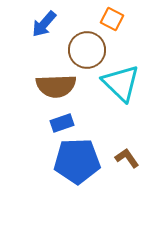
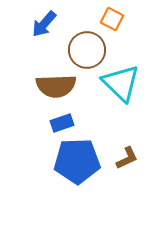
brown L-shape: rotated 100 degrees clockwise
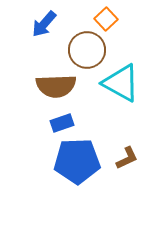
orange square: moved 6 px left; rotated 20 degrees clockwise
cyan triangle: rotated 15 degrees counterclockwise
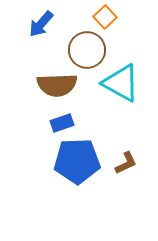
orange square: moved 1 px left, 2 px up
blue arrow: moved 3 px left
brown semicircle: moved 1 px right, 1 px up
brown L-shape: moved 1 px left, 5 px down
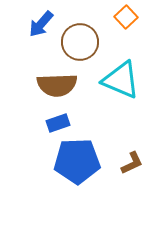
orange square: moved 21 px right
brown circle: moved 7 px left, 8 px up
cyan triangle: moved 3 px up; rotated 6 degrees counterclockwise
blue rectangle: moved 4 px left
brown L-shape: moved 6 px right
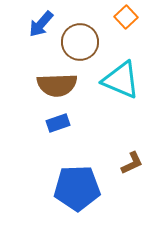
blue pentagon: moved 27 px down
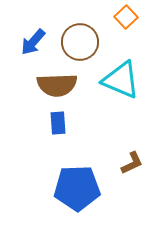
blue arrow: moved 8 px left, 18 px down
blue rectangle: rotated 75 degrees counterclockwise
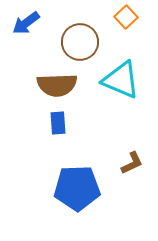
blue arrow: moved 7 px left, 19 px up; rotated 12 degrees clockwise
